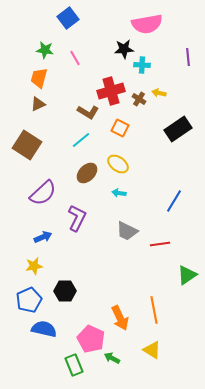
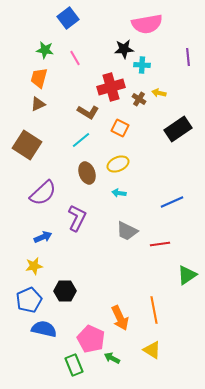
red cross: moved 4 px up
yellow ellipse: rotated 60 degrees counterclockwise
brown ellipse: rotated 65 degrees counterclockwise
blue line: moved 2 px left, 1 px down; rotated 35 degrees clockwise
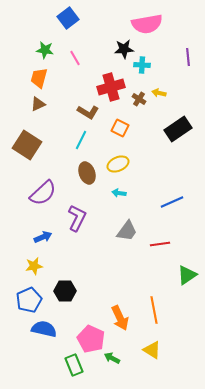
cyan line: rotated 24 degrees counterclockwise
gray trapezoid: rotated 80 degrees counterclockwise
